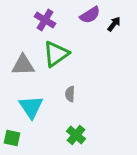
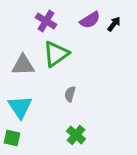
purple semicircle: moved 5 px down
purple cross: moved 1 px right, 1 px down
gray semicircle: rotated 14 degrees clockwise
cyan triangle: moved 11 px left
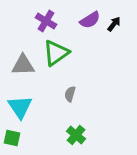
green triangle: moved 1 px up
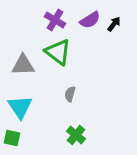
purple cross: moved 9 px right, 1 px up
green triangle: moved 2 px right, 1 px up; rotated 48 degrees counterclockwise
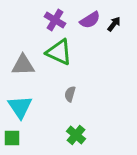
green triangle: moved 1 px right; rotated 12 degrees counterclockwise
green square: rotated 12 degrees counterclockwise
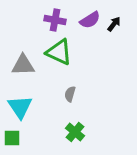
purple cross: rotated 20 degrees counterclockwise
green cross: moved 1 px left, 3 px up
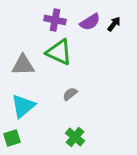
purple semicircle: moved 2 px down
gray semicircle: rotated 35 degrees clockwise
cyan triangle: moved 3 px right, 1 px up; rotated 24 degrees clockwise
green cross: moved 5 px down
green square: rotated 18 degrees counterclockwise
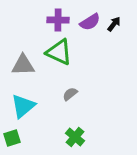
purple cross: moved 3 px right; rotated 10 degrees counterclockwise
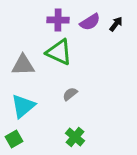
black arrow: moved 2 px right
green square: moved 2 px right, 1 px down; rotated 12 degrees counterclockwise
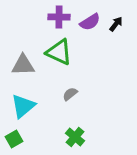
purple cross: moved 1 px right, 3 px up
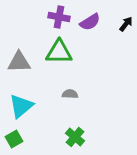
purple cross: rotated 10 degrees clockwise
black arrow: moved 10 px right
green triangle: rotated 24 degrees counterclockwise
gray triangle: moved 4 px left, 3 px up
gray semicircle: rotated 42 degrees clockwise
cyan triangle: moved 2 px left
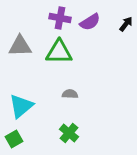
purple cross: moved 1 px right, 1 px down
gray triangle: moved 1 px right, 16 px up
green cross: moved 6 px left, 4 px up
